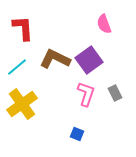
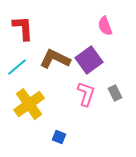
pink semicircle: moved 1 px right, 2 px down
yellow cross: moved 7 px right
blue square: moved 18 px left, 3 px down
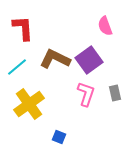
gray rectangle: rotated 14 degrees clockwise
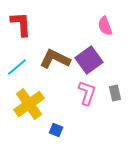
red L-shape: moved 2 px left, 4 px up
pink L-shape: moved 1 px right, 1 px up
blue square: moved 3 px left, 7 px up
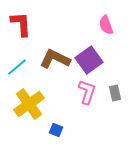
pink semicircle: moved 1 px right, 1 px up
pink L-shape: moved 1 px up
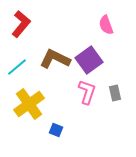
red L-shape: rotated 44 degrees clockwise
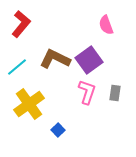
gray rectangle: rotated 21 degrees clockwise
blue square: moved 2 px right; rotated 24 degrees clockwise
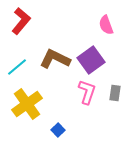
red L-shape: moved 3 px up
purple square: moved 2 px right
yellow cross: moved 2 px left
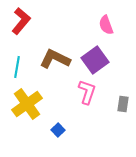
purple square: moved 4 px right
cyan line: rotated 40 degrees counterclockwise
gray rectangle: moved 8 px right, 11 px down
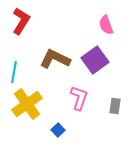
red L-shape: rotated 8 degrees counterclockwise
cyan line: moved 3 px left, 5 px down
pink L-shape: moved 8 px left, 6 px down
gray rectangle: moved 8 px left, 2 px down
